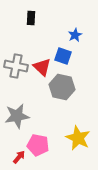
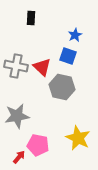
blue square: moved 5 px right
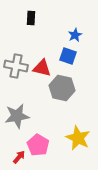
red triangle: moved 1 px down; rotated 30 degrees counterclockwise
gray hexagon: moved 1 px down
pink pentagon: rotated 20 degrees clockwise
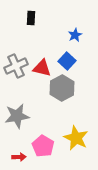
blue square: moved 1 px left, 5 px down; rotated 24 degrees clockwise
gray cross: rotated 35 degrees counterclockwise
gray hexagon: rotated 20 degrees clockwise
yellow star: moved 2 px left
pink pentagon: moved 5 px right, 1 px down
red arrow: rotated 48 degrees clockwise
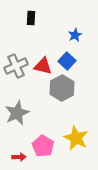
red triangle: moved 1 px right, 2 px up
gray star: moved 3 px up; rotated 15 degrees counterclockwise
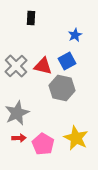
blue square: rotated 18 degrees clockwise
gray cross: rotated 20 degrees counterclockwise
gray hexagon: rotated 20 degrees counterclockwise
pink pentagon: moved 2 px up
red arrow: moved 19 px up
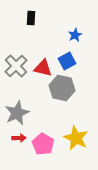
red triangle: moved 2 px down
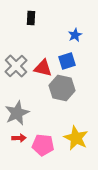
blue square: rotated 12 degrees clockwise
pink pentagon: moved 1 px down; rotated 25 degrees counterclockwise
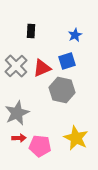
black rectangle: moved 13 px down
red triangle: moved 1 px left; rotated 36 degrees counterclockwise
gray hexagon: moved 2 px down
pink pentagon: moved 3 px left, 1 px down
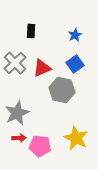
blue square: moved 8 px right, 3 px down; rotated 18 degrees counterclockwise
gray cross: moved 1 px left, 3 px up
